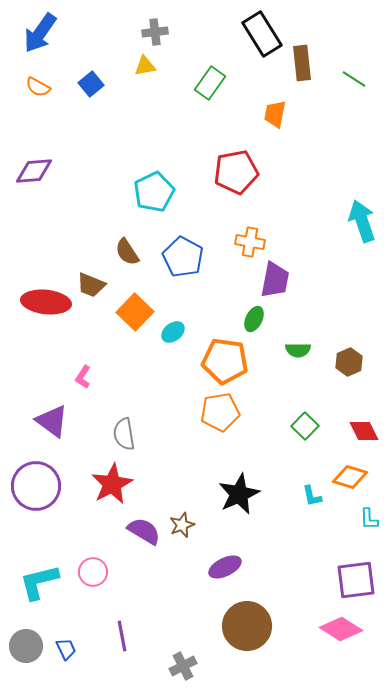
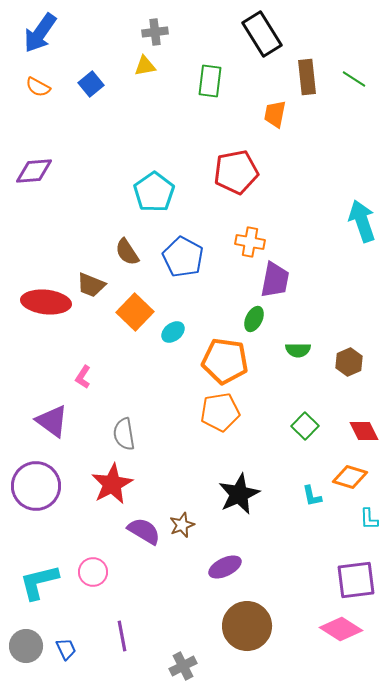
brown rectangle at (302, 63): moved 5 px right, 14 px down
green rectangle at (210, 83): moved 2 px up; rotated 28 degrees counterclockwise
cyan pentagon at (154, 192): rotated 9 degrees counterclockwise
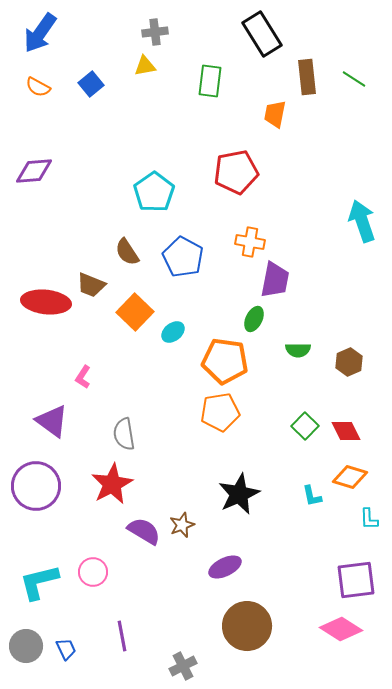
red diamond at (364, 431): moved 18 px left
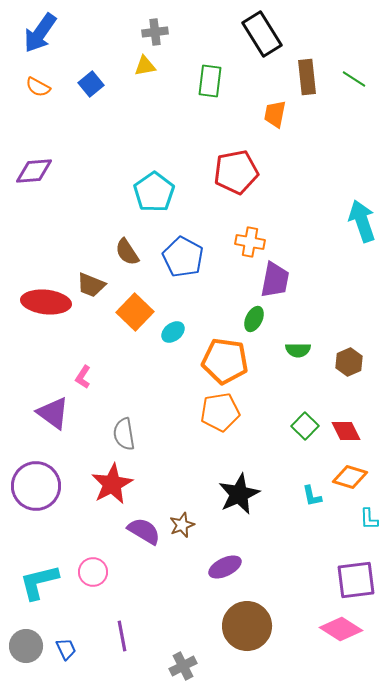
purple triangle at (52, 421): moved 1 px right, 8 px up
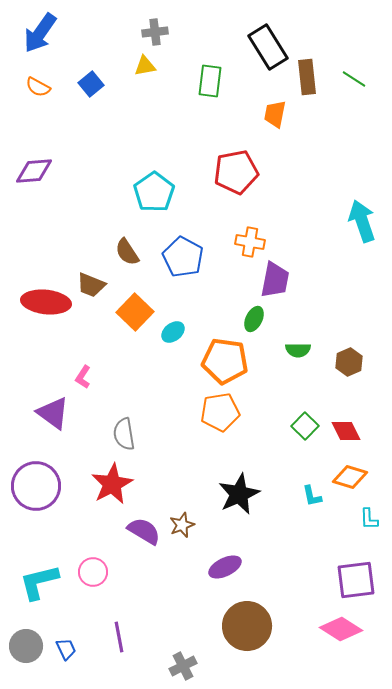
black rectangle at (262, 34): moved 6 px right, 13 px down
purple line at (122, 636): moved 3 px left, 1 px down
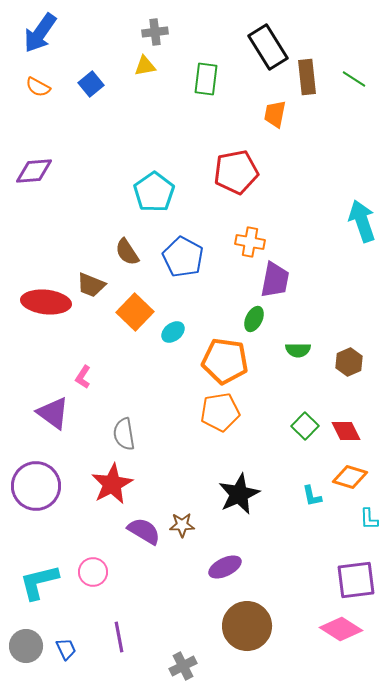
green rectangle at (210, 81): moved 4 px left, 2 px up
brown star at (182, 525): rotated 20 degrees clockwise
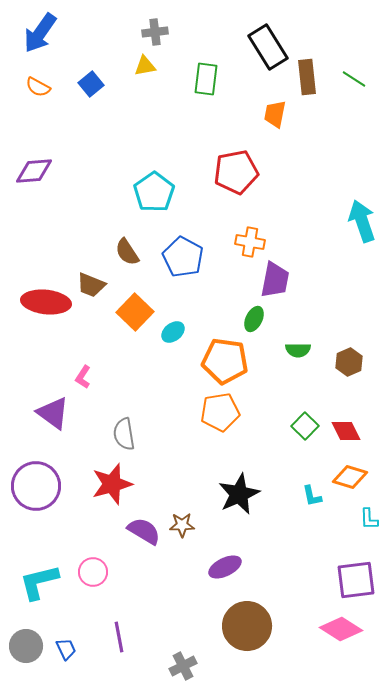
red star at (112, 484): rotated 12 degrees clockwise
